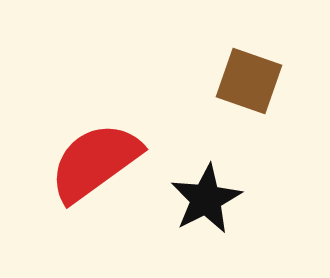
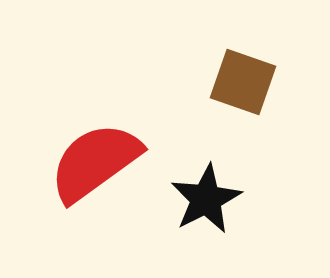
brown square: moved 6 px left, 1 px down
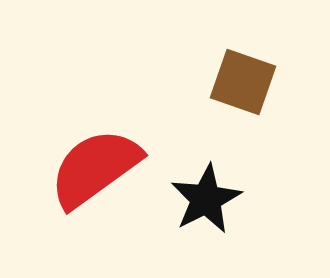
red semicircle: moved 6 px down
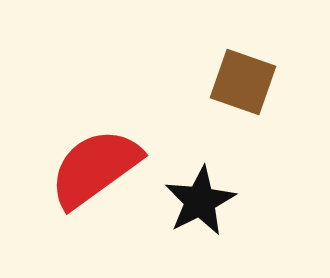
black star: moved 6 px left, 2 px down
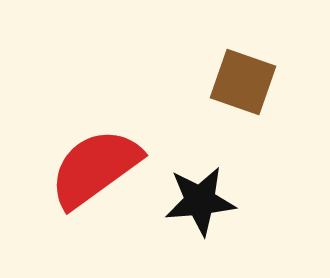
black star: rotated 22 degrees clockwise
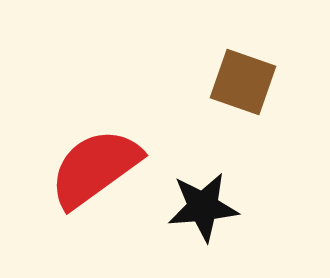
black star: moved 3 px right, 6 px down
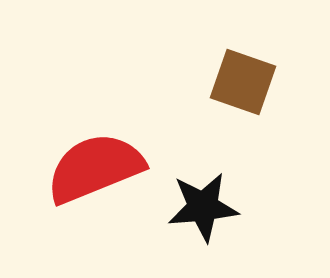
red semicircle: rotated 14 degrees clockwise
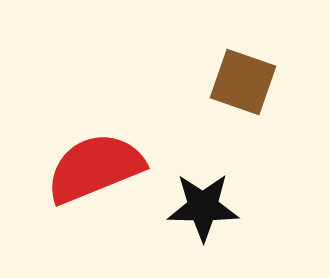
black star: rotated 6 degrees clockwise
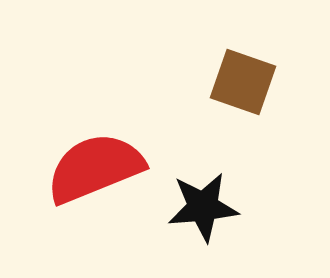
black star: rotated 6 degrees counterclockwise
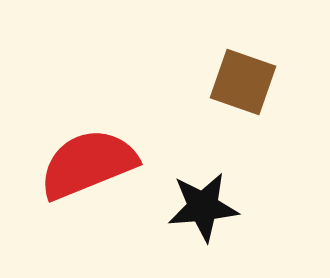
red semicircle: moved 7 px left, 4 px up
